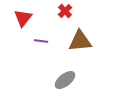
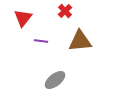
gray ellipse: moved 10 px left
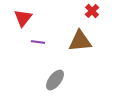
red cross: moved 27 px right
purple line: moved 3 px left, 1 px down
gray ellipse: rotated 15 degrees counterclockwise
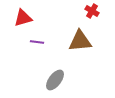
red cross: rotated 16 degrees counterclockwise
red triangle: rotated 36 degrees clockwise
purple line: moved 1 px left
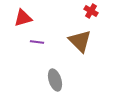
red cross: moved 1 px left
brown triangle: rotated 50 degrees clockwise
gray ellipse: rotated 55 degrees counterclockwise
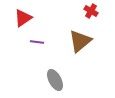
red triangle: rotated 18 degrees counterclockwise
brown triangle: rotated 35 degrees clockwise
gray ellipse: rotated 10 degrees counterclockwise
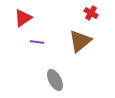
red cross: moved 2 px down
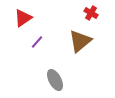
purple line: rotated 56 degrees counterclockwise
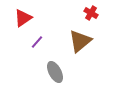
gray ellipse: moved 8 px up
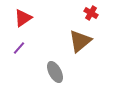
purple line: moved 18 px left, 6 px down
